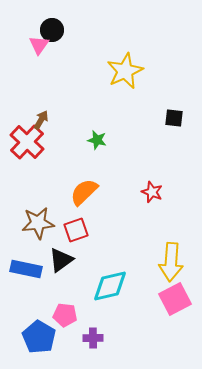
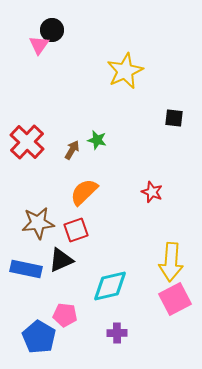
brown arrow: moved 31 px right, 30 px down
black triangle: rotated 12 degrees clockwise
purple cross: moved 24 px right, 5 px up
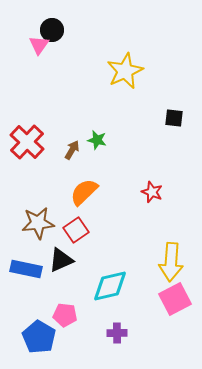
red square: rotated 15 degrees counterclockwise
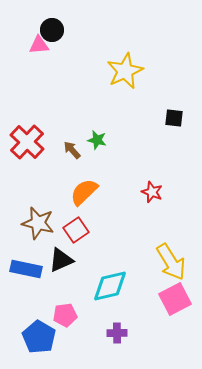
pink triangle: rotated 50 degrees clockwise
brown arrow: rotated 72 degrees counterclockwise
brown star: rotated 20 degrees clockwise
yellow arrow: rotated 36 degrees counterclockwise
pink pentagon: rotated 15 degrees counterclockwise
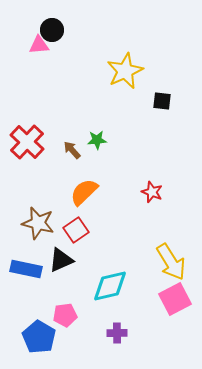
black square: moved 12 px left, 17 px up
green star: rotated 18 degrees counterclockwise
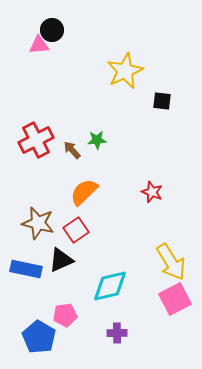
red cross: moved 9 px right, 2 px up; rotated 20 degrees clockwise
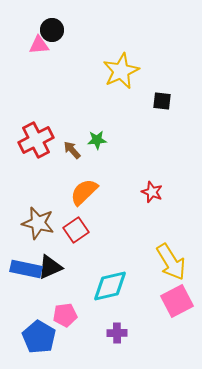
yellow star: moved 4 px left
black triangle: moved 11 px left, 7 px down
pink square: moved 2 px right, 2 px down
